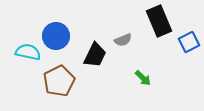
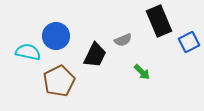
green arrow: moved 1 px left, 6 px up
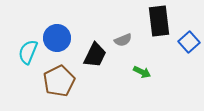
black rectangle: rotated 16 degrees clockwise
blue circle: moved 1 px right, 2 px down
blue square: rotated 15 degrees counterclockwise
cyan semicircle: rotated 80 degrees counterclockwise
green arrow: rotated 18 degrees counterclockwise
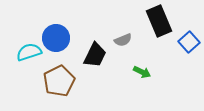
black rectangle: rotated 16 degrees counterclockwise
blue circle: moved 1 px left
cyan semicircle: moved 1 px right; rotated 50 degrees clockwise
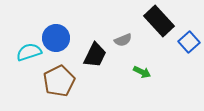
black rectangle: rotated 20 degrees counterclockwise
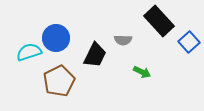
gray semicircle: rotated 24 degrees clockwise
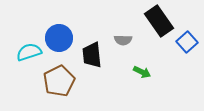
black rectangle: rotated 8 degrees clockwise
blue circle: moved 3 px right
blue square: moved 2 px left
black trapezoid: moved 3 px left; rotated 148 degrees clockwise
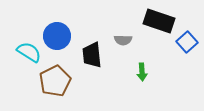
black rectangle: rotated 36 degrees counterclockwise
blue circle: moved 2 px left, 2 px up
cyan semicircle: rotated 50 degrees clockwise
green arrow: rotated 60 degrees clockwise
brown pentagon: moved 4 px left
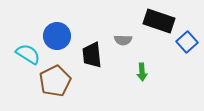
cyan semicircle: moved 1 px left, 2 px down
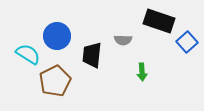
black trapezoid: rotated 12 degrees clockwise
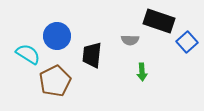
gray semicircle: moved 7 px right
